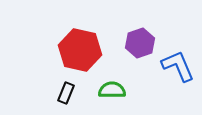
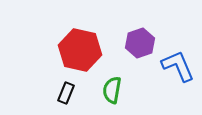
green semicircle: rotated 80 degrees counterclockwise
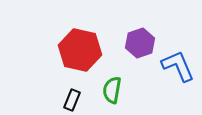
black rectangle: moved 6 px right, 7 px down
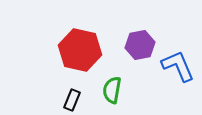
purple hexagon: moved 2 px down; rotated 8 degrees clockwise
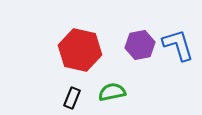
blue L-shape: moved 21 px up; rotated 6 degrees clockwise
green semicircle: moved 2 px down; rotated 68 degrees clockwise
black rectangle: moved 2 px up
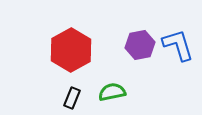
red hexagon: moved 9 px left; rotated 18 degrees clockwise
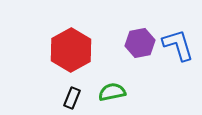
purple hexagon: moved 2 px up
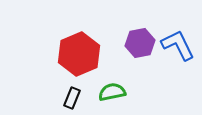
blue L-shape: rotated 9 degrees counterclockwise
red hexagon: moved 8 px right, 4 px down; rotated 6 degrees clockwise
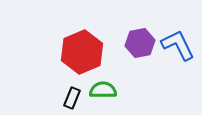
red hexagon: moved 3 px right, 2 px up
green semicircle: moved 9 px left, 2 px up; rotated 12 degrees clockwise
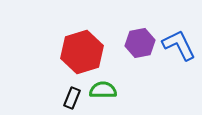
blue L-shape: moved 1 px right
red hexagon: rotated 6 degrees clockwise
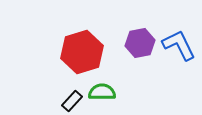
green semicircle: moved 1 px left, 2 px down
black rectangle: moved 3 px down; rotated 20 degrees clockwise
